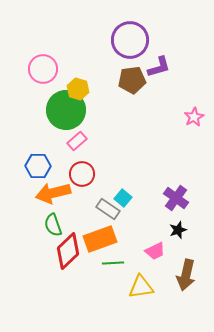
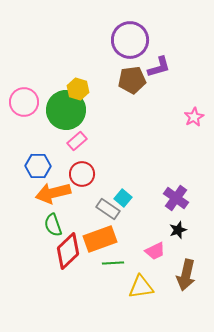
pink circle: moved 19 px left, 33 px down
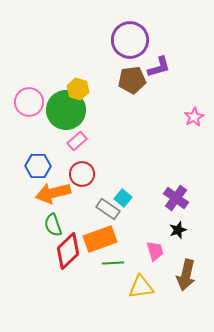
pink circle: moved 5 px right
pink trapezoid: rotated 80 degrees counterclockwise
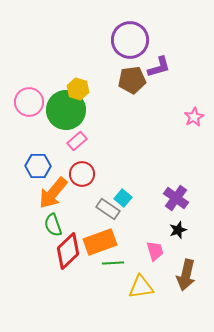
orange arrow: rotated 36 degrees counterclockwise
orange rectangle: moved 3 px down
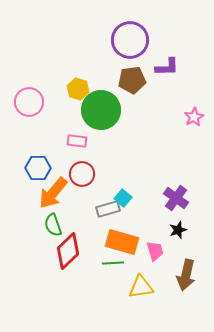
purple L-shape: moved 8 px right; rotated 15 degrees clockwise
green circle: moved 35 px right
pink rectangle: rotated 48 degrees clockwise
blue hexagon: moved 2 px down
gray rectangle: rotated 50 degrees counterclockwise
orange rectangle: moved 22 px right; rotated 36 degrees clockwise
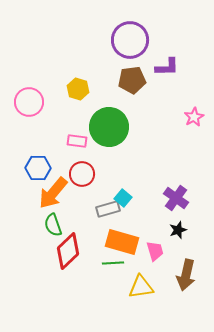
green circle: moved 8 px right, 17 px down
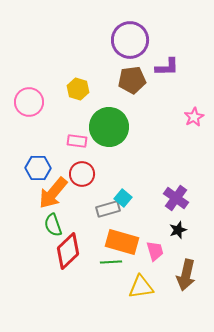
green line: moved 2 px left, 1 px up
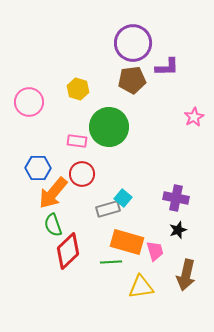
purple circle: moved 3 px right, 3 px down
purple cross: rotated 25 degrees counterclockwise
orange rectangle: moved 5 px right
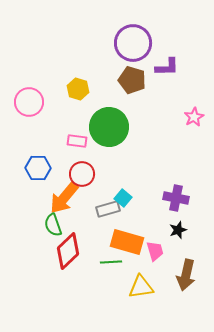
brown pentagon: rotated 24 degrees clockwise
orange arrow: moved 11 px right, 5 px down
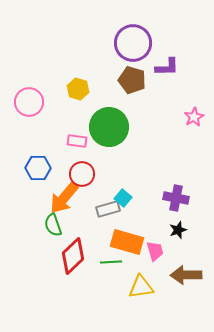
red diamond: moved 5 px right, 5 px down
brown arrow: rotated 76 degrees clockwise
